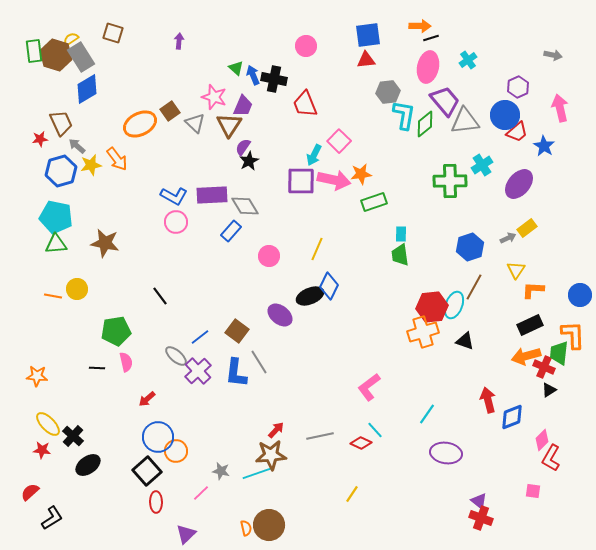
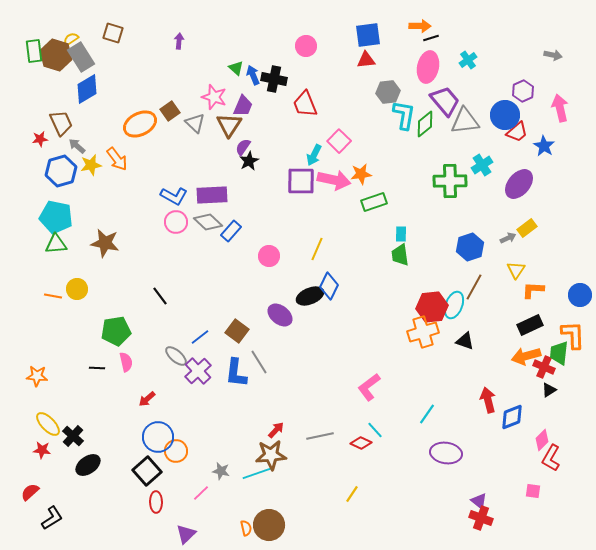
purple hexagon at (518, 87): moved 5 px right, 4 px down
gray diamond at (245, 206): moved 37 px left, 16 px down; rotated 16 degrees counterclockwise
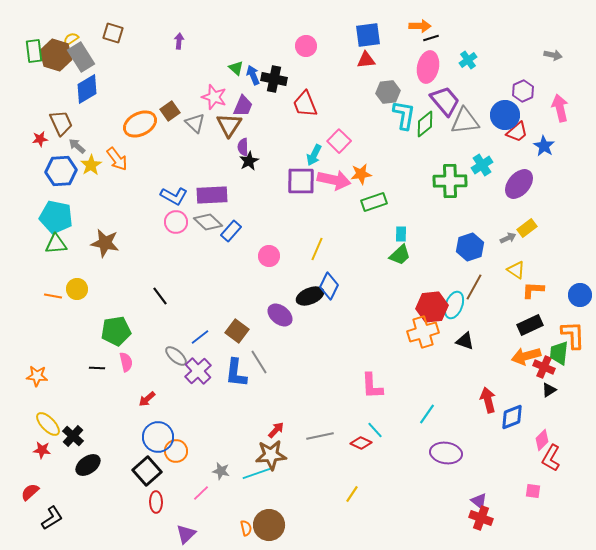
purple semicircle at (243, 147): rotated 36 degrees counterclockwise
yellow star at (91, 165): rotated 20 degrees counterclockwise
blue hexagon at (61, 171): rotated 12 degrees clockwise
green trapezoid at (400, 255): rotated 125 degrees counterclockwise
yellow triangle at (516, 270): rotated 30 degrees counterclockwise
pink L-shape at (369, 387): moved 3 px right, 1 px up; rotated 56 degrees counterclockwise
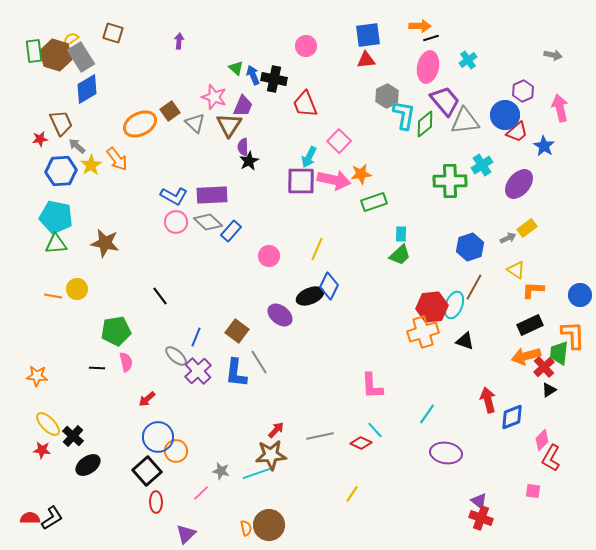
gray hexagon at (388, 92): moved 1 px left, 4 px down; rotated 20 degrees counterclockwise
cyan arrow at (314, 155): moved 5 px left, 2 px down
blue line at (200, 337): moved 4 px left; rotated 30 degrees counterclockwise
red cross at (544, 367): rotated 25 degrees clockwise
red semicircle at (30, 492): moved 26 px down; rotated 42 degrees clockwise
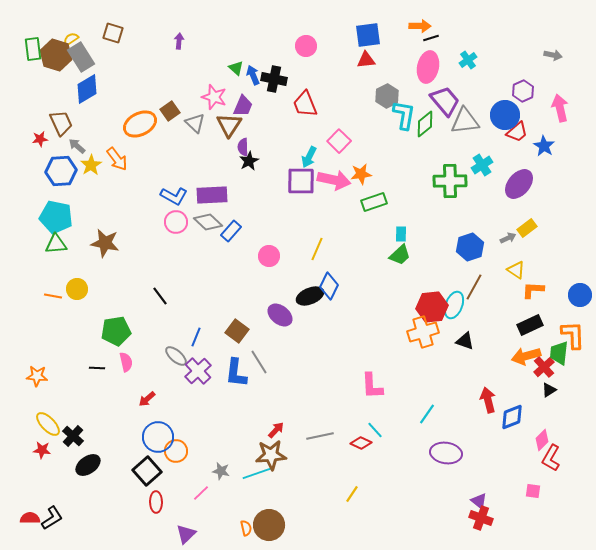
green rectangle at (34, 51): moved 1 px left, 2 px up
